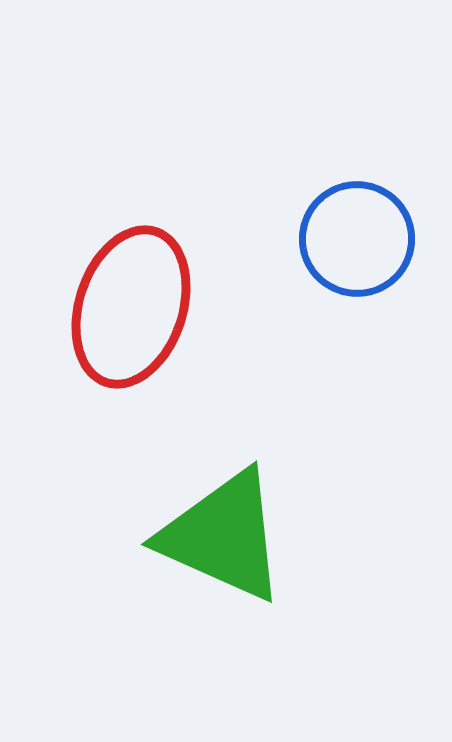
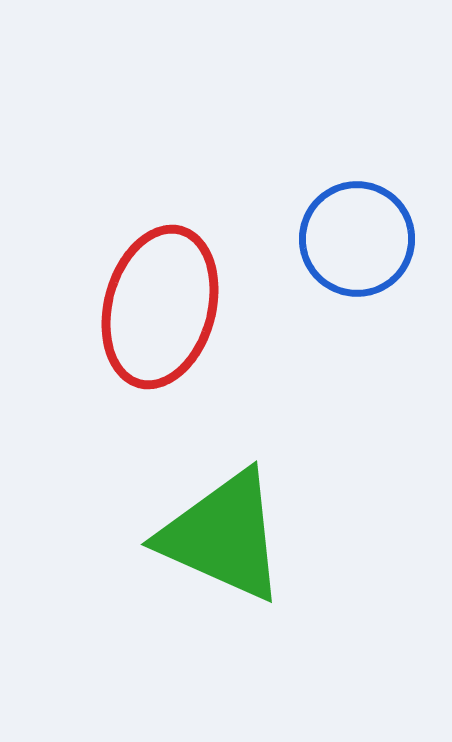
red ellipse: moved 29 px right; rotated 3 degrees counterclockwise
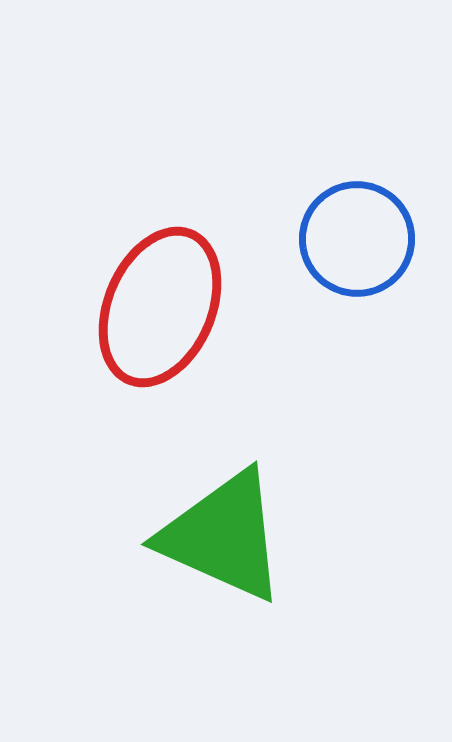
red ellipse: rotated 8 degrees clockwise
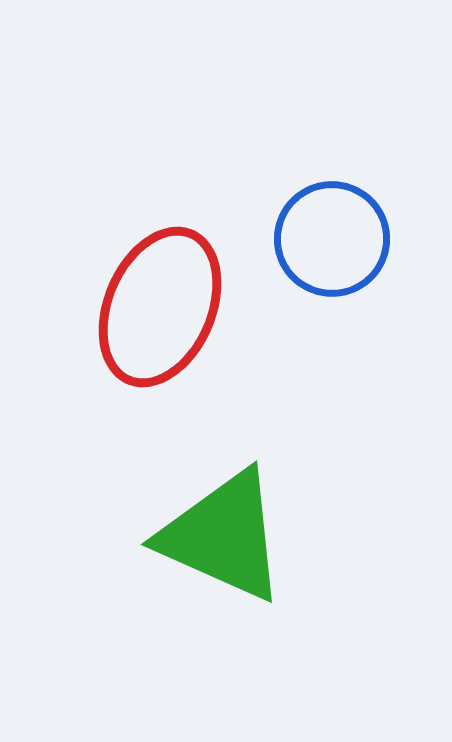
blue circle: moved 25 px left
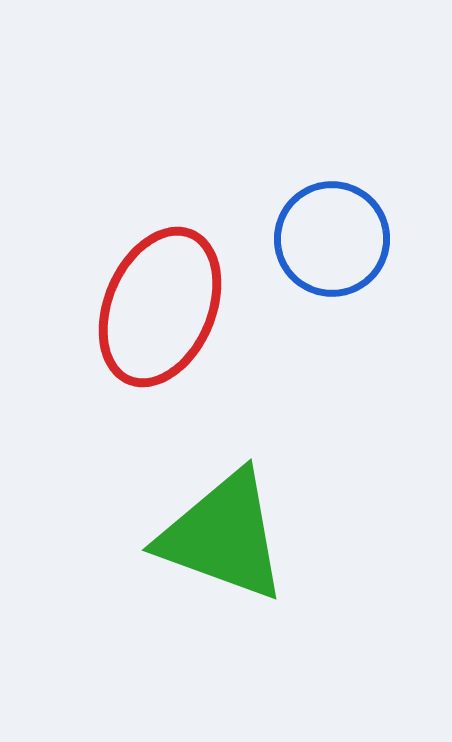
green triangle: rotated 4 degrees counterclockwise
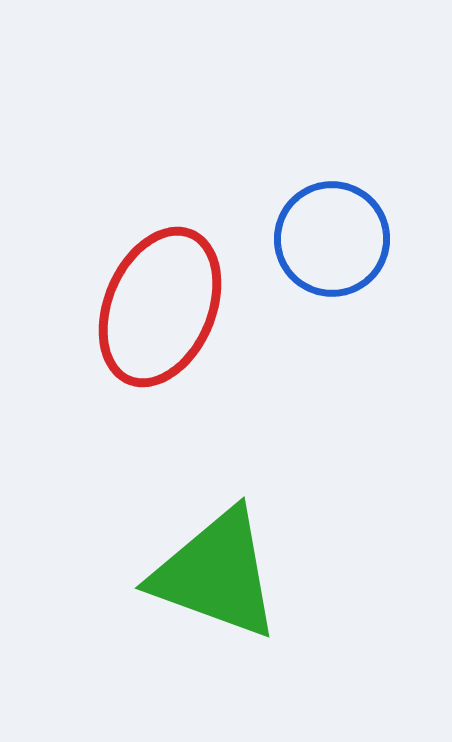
green triangle: moved 7 px left, 38 px down
